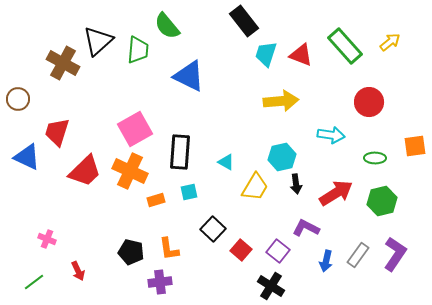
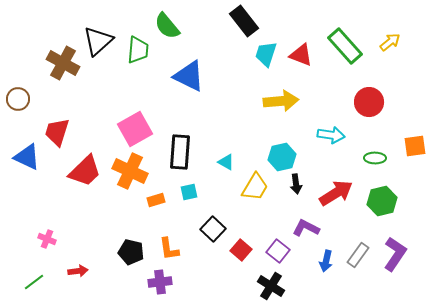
red arrow at (78, 271): rotated 72 degrees counterclockwise
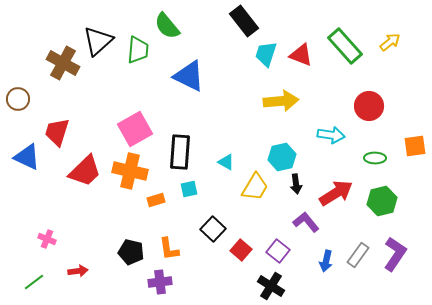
red circle at (369, 102): moved 4 px down
orange cross at (130, 171): rotated 12 degrees counterclockwise
cyan square at (189, 192): moved 3 px up
purple L-shape at (306, 228): moved 6 px up; rotated 24 degrees clockwise
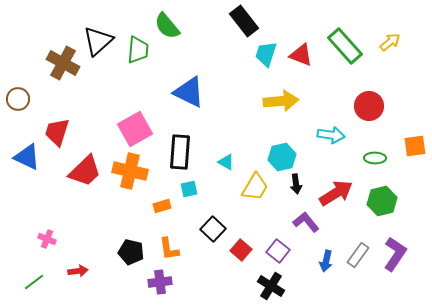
blue triangle at (189, 76): moved 16 px down
orange rectangle at (156, 200): moved 6 px right, 6 px down
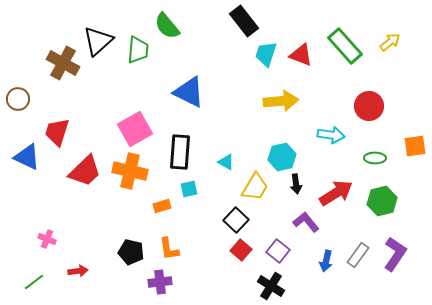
black square at (213, 229): moved 23 px right, 9 px up
